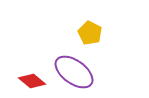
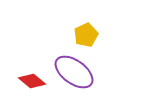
yellow pentagon: moved 4 px left, 2 px down; rotated 20 degrees clockwise
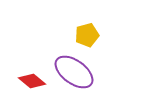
yellow pentagon: moved 1 px right; rotated 10 degrees clockwise
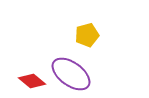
purple ellipse: moved 3 px left, 2 px down
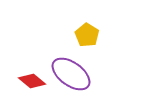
yellow pentagon: rotated 25 degrees counterclockwise
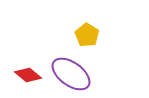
red diamond: moved 4 px left, 6 px up
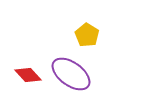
red diamond: rotated 8 degrees clockwise
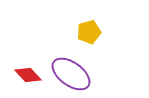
yellow pentagon: moved 2 px right, 3 px up; rotated 25 degrees clockwise
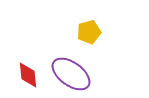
red diamond: rotated 36 degrees clockwise
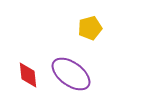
yellow pentagon: moved 1 px right, 4 px up
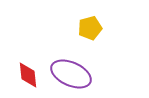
purple ellipse: rotated 12 degrees counterclockwise
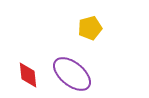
purple ellipse: moved 1 px right; rotated 15 degrees clockwise
